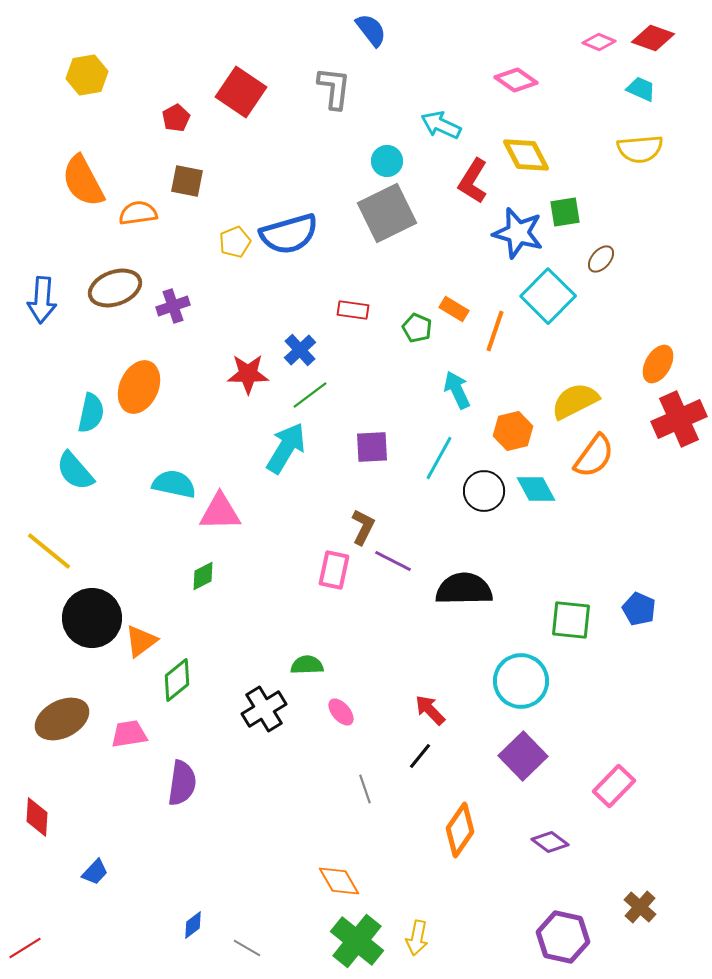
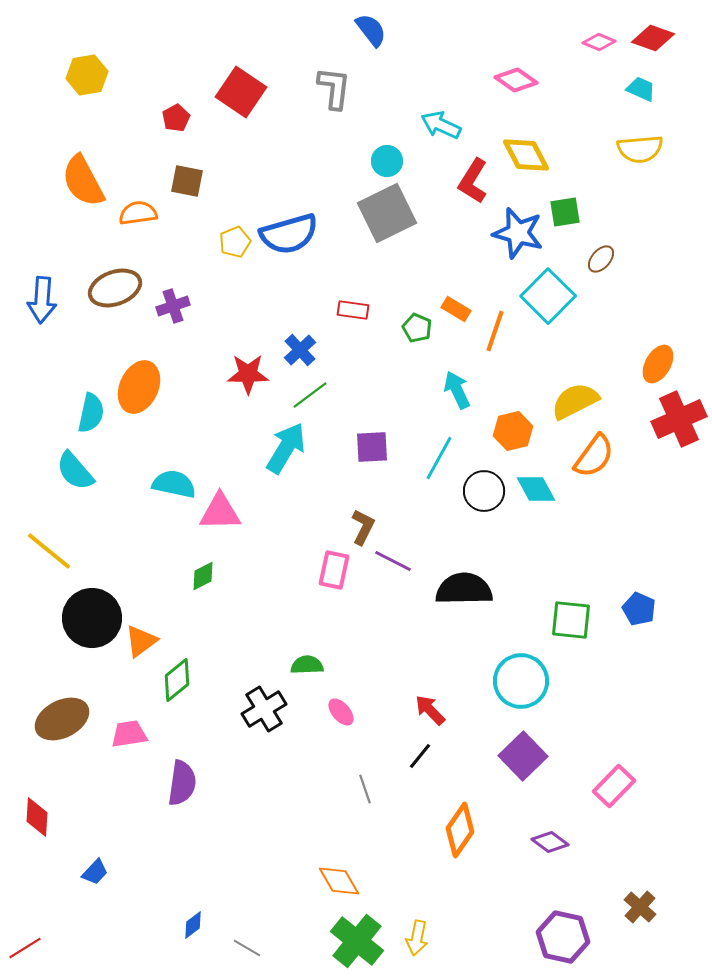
orange rectangle at (454, 309): moved 2 px right
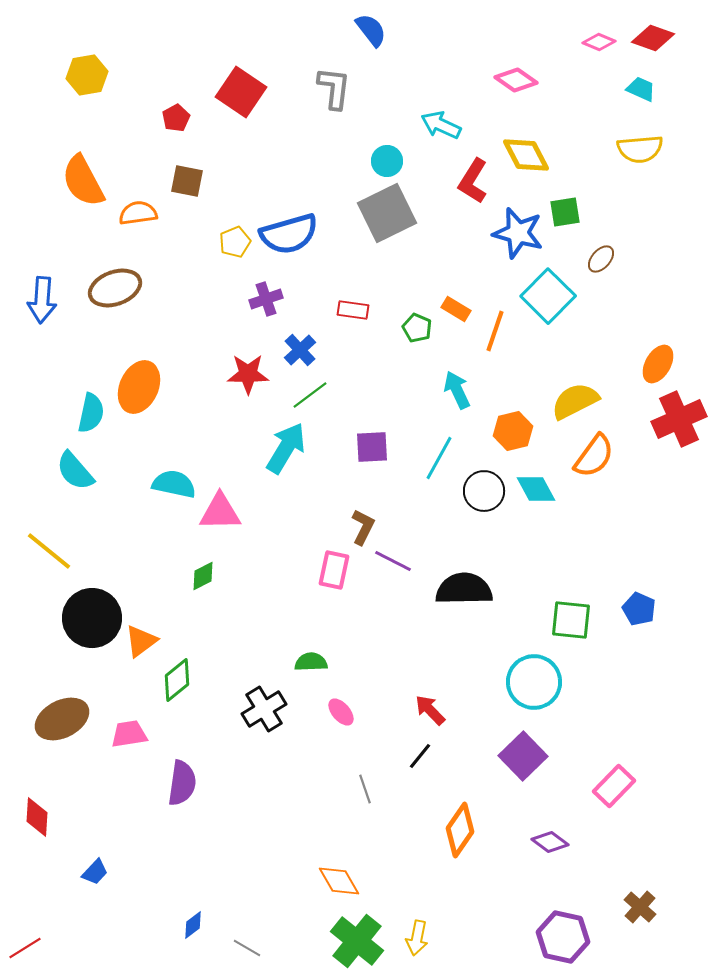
purple cross at (173, 306): moved 93 px right, 7 px up
green semicircle at (307, 665): moved 4 px right, 3 px up
cyan circle at (521, 681): moved 13 px right, 1 px down
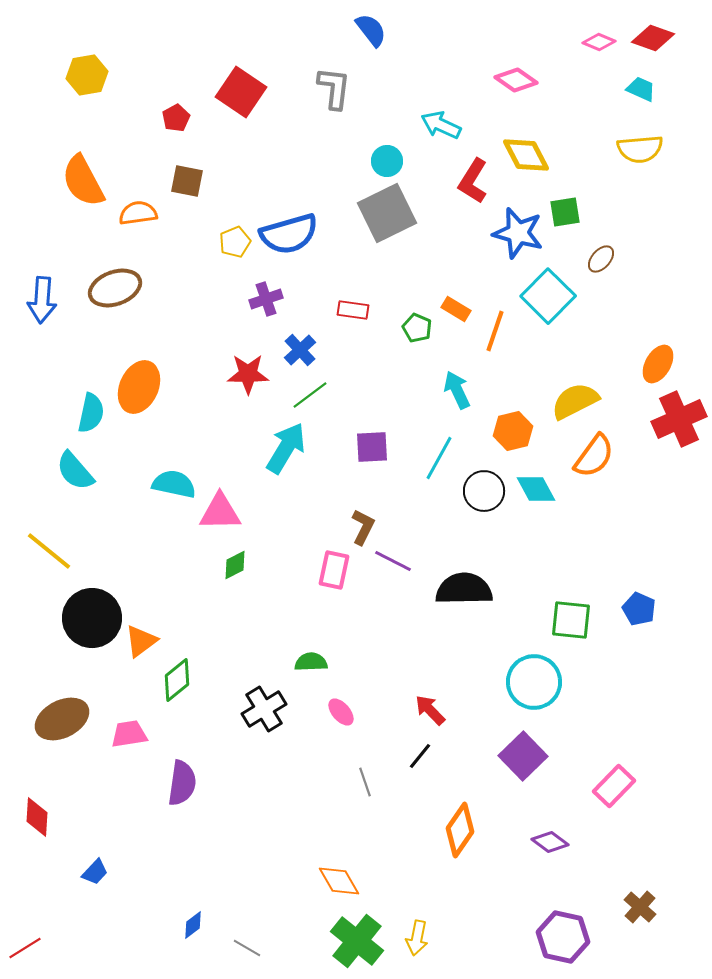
green diamond at (203, 576): moved 32 px right, 11 px up
gray line at (365, 789): moved 7 px up
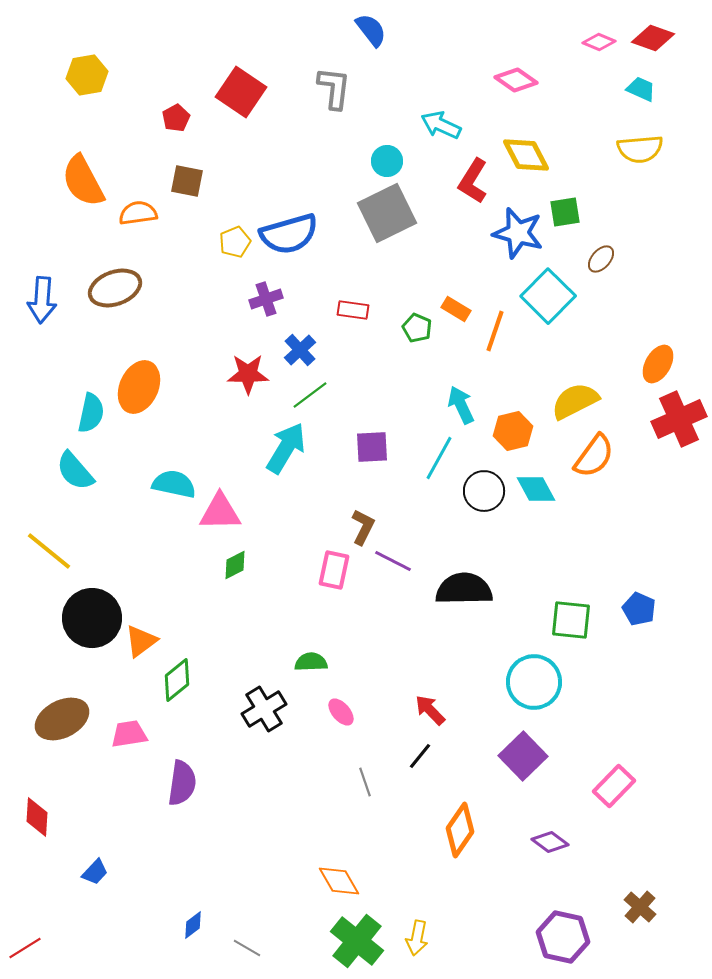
cyan arrow at (457, 390): moved 4 px right, 15 px down
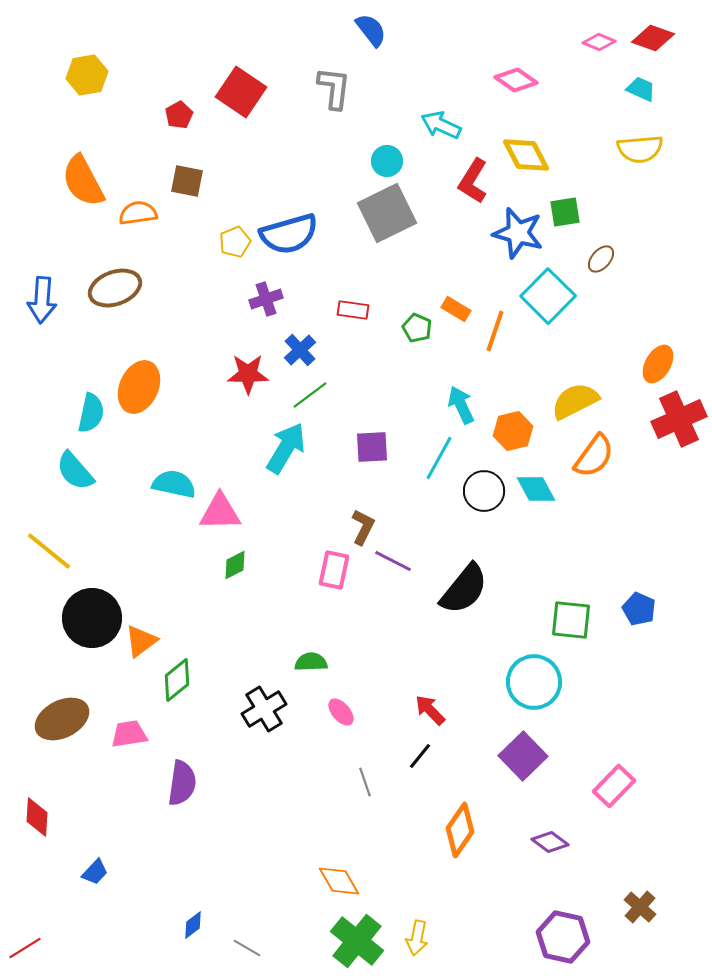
red pentagon at (176, 118): moved 3 px right, 3 px up
black semicircle at (464, 589): rotated 130 degrees clockwise
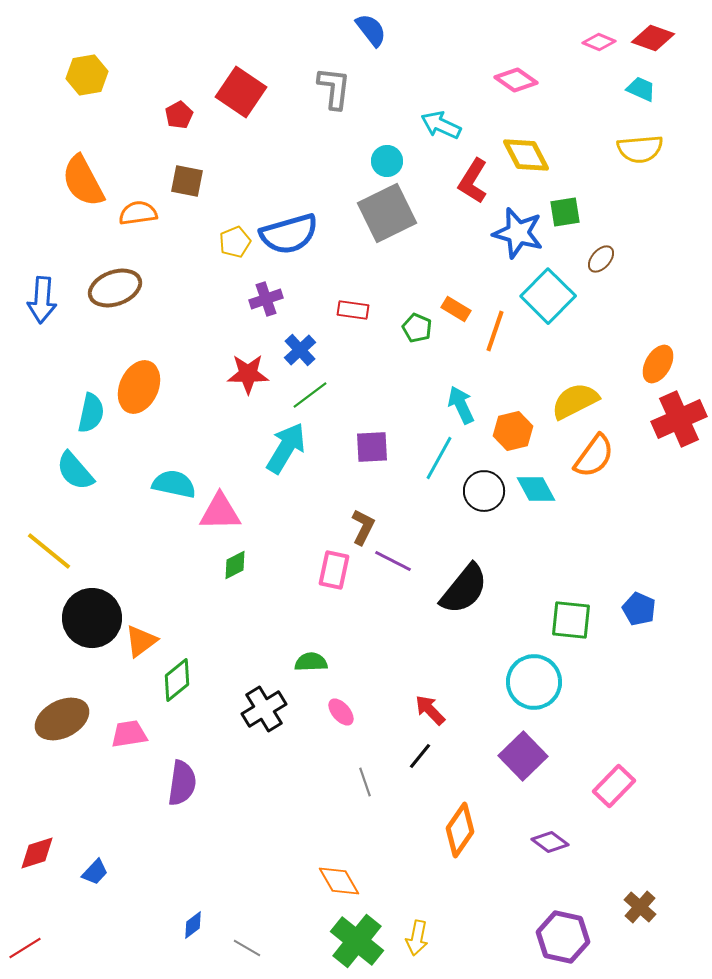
red diamond at (37, 817): moved 36 px down; rotated 69 degrees clockwise
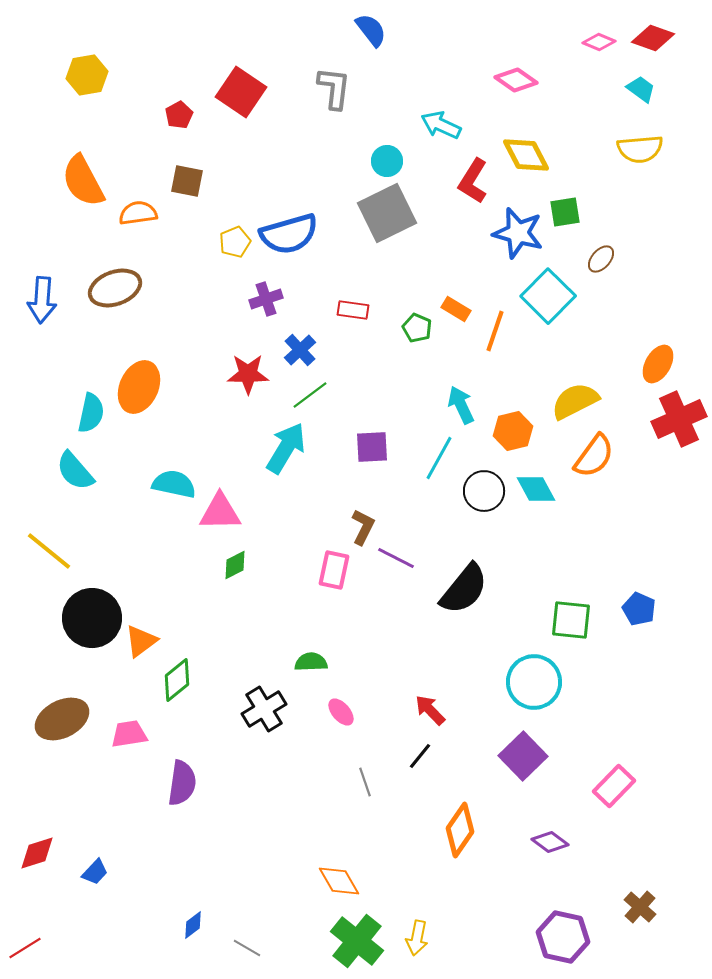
cyan trapezoid at (641, 89): rotated 12 degrees clockwise
purple line at (393, 561): moved 3 px right, 3 px up
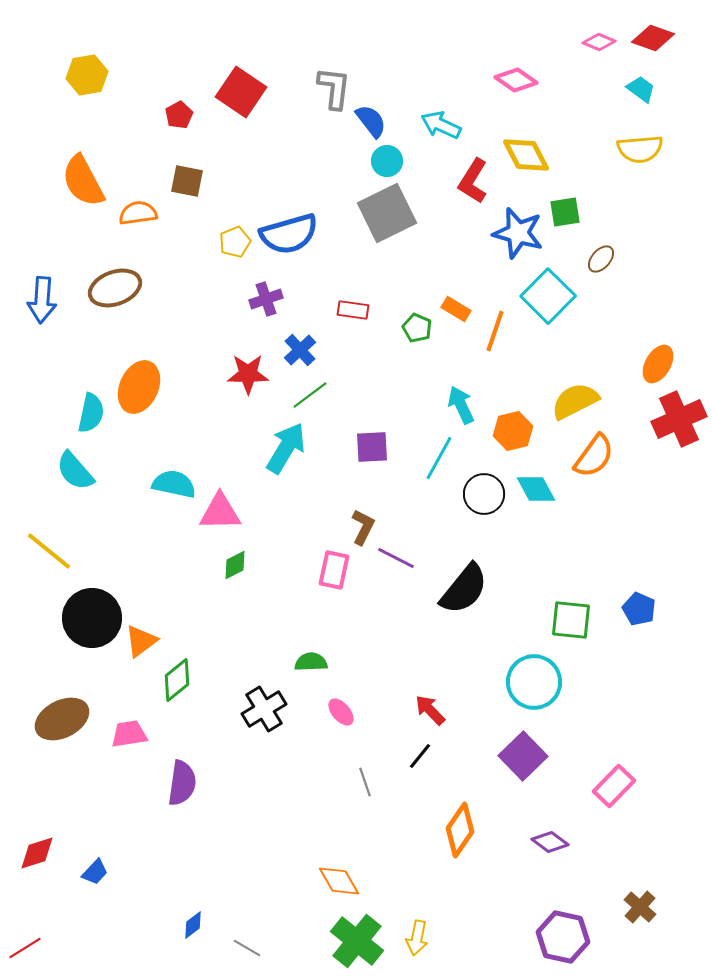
blue semicircle at (371, 30): moved 91 px down
black circle at (484, 491): moved 3 px down
